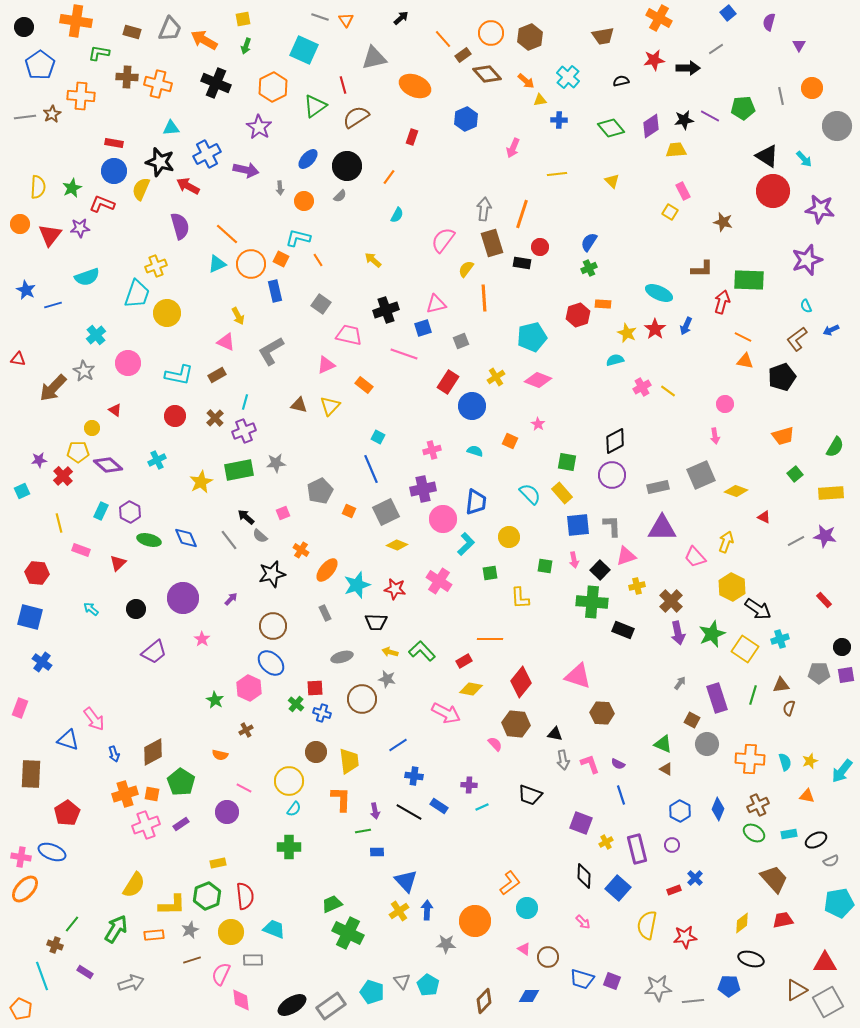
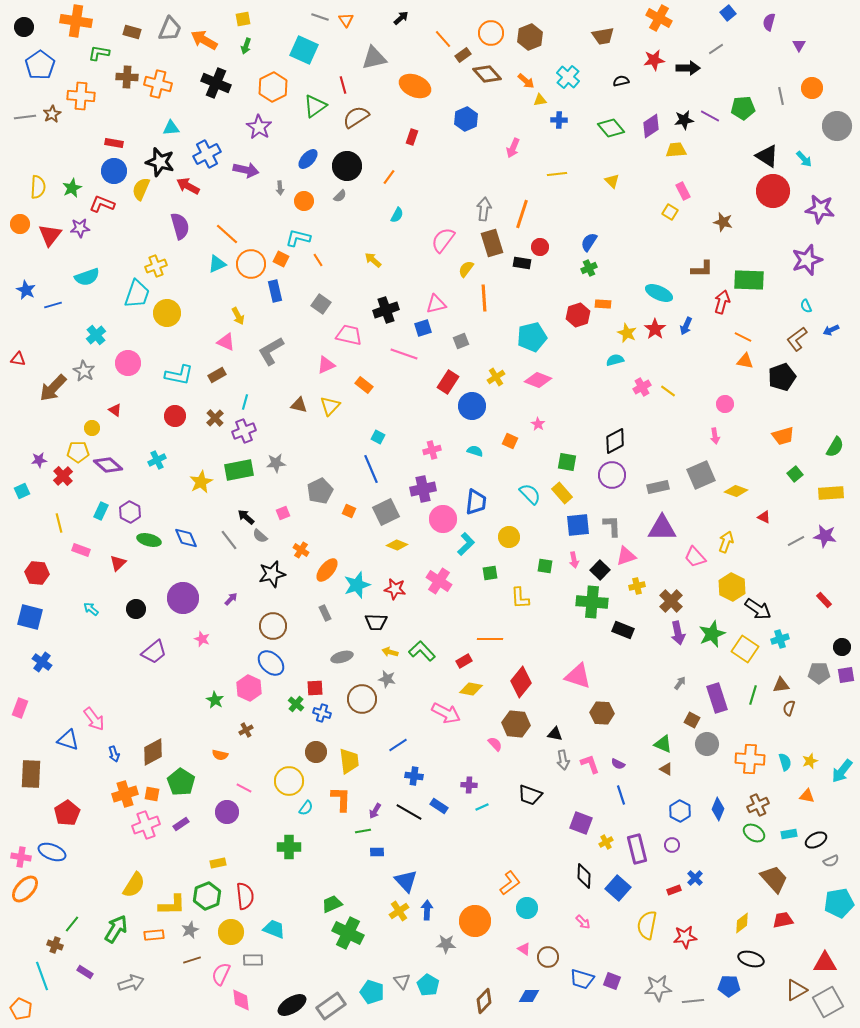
pink star at (202, 639): rotated 14 degrees counterclockwise
cyan semicircle at (294, 809): moved 12 px right, 1 px up
purple arrow at (375, 811): rotated 42 degrees clockwise
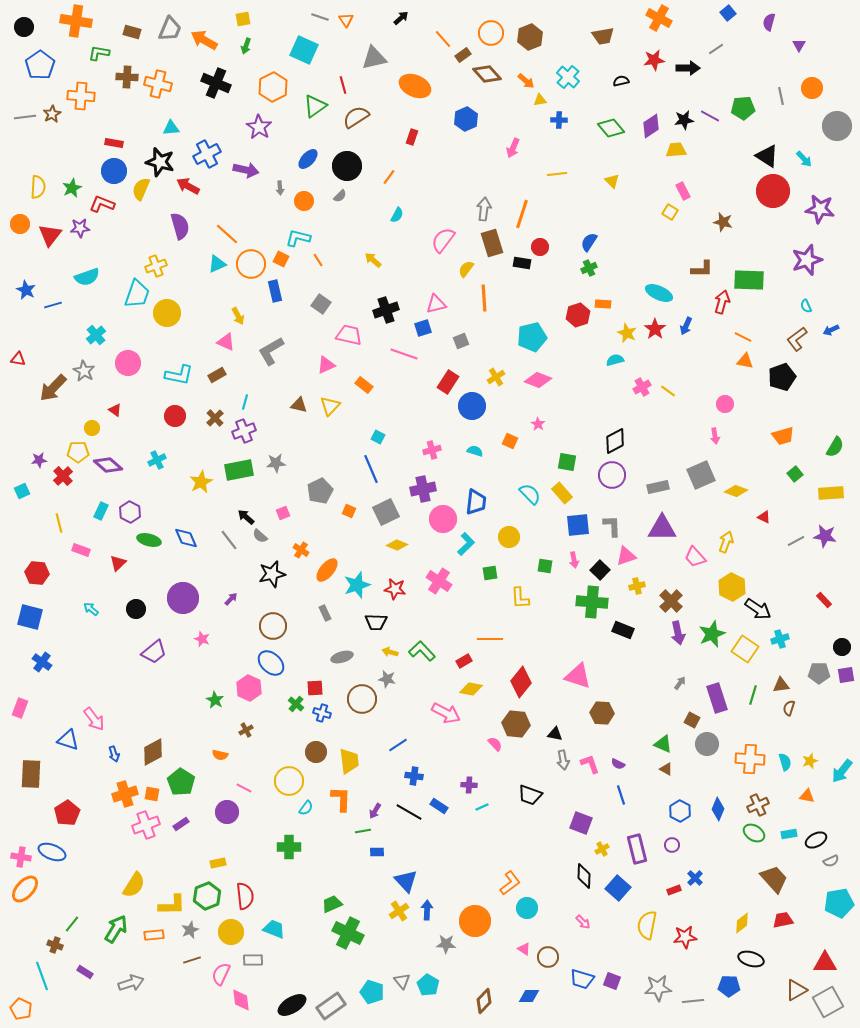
yellow cross at (606, 842): moved 4 px left, 7 px down
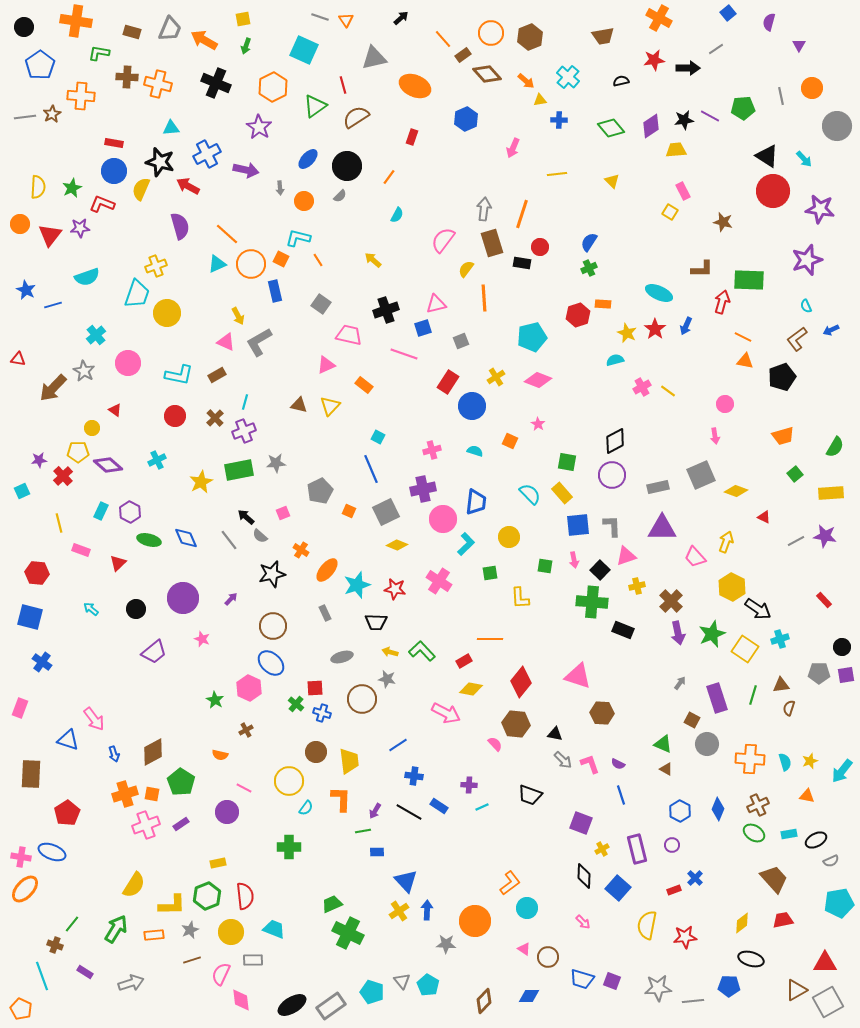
gray L-shape at (271, 351): moved 12 px left, 9 px up
gray arrow at (563, 760): rotated 36 degrees counterclockwise
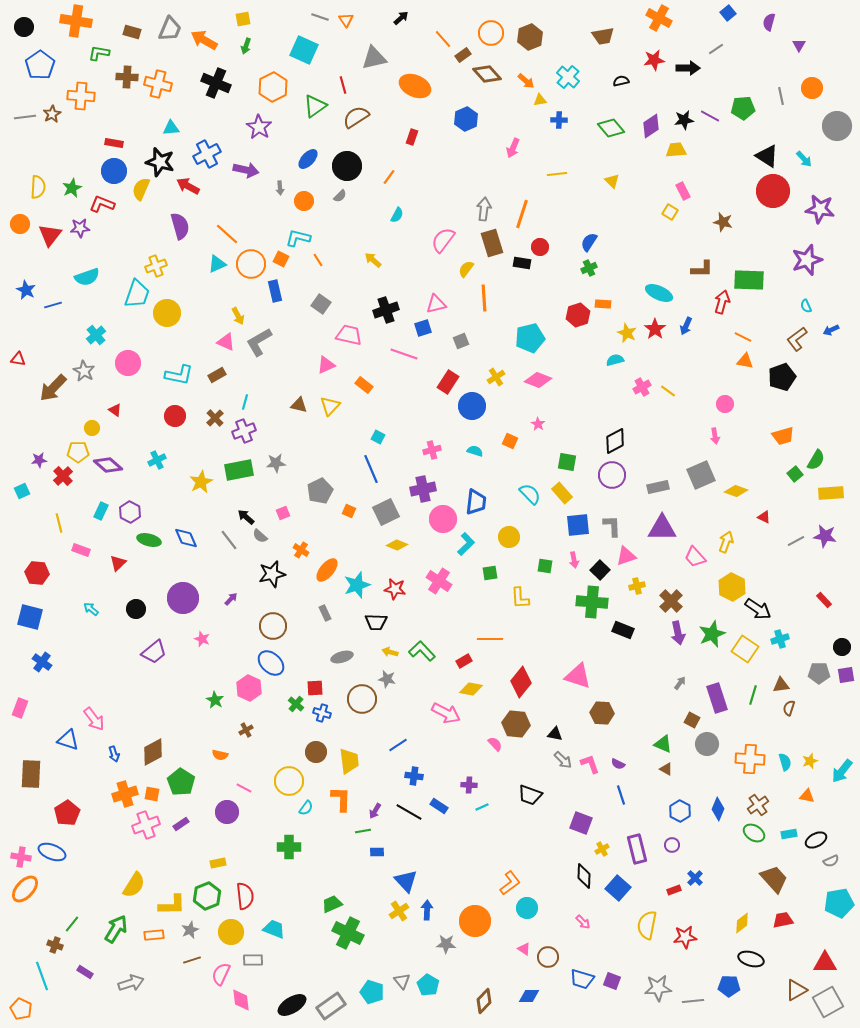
cyan pentagon at (532, 337): moved 2 px left, 1 px down
green semicircle at (835, 447): moved 19 px left, 13 px down
brown cross at (758, 805): rotated 10 degrees counterclockwise
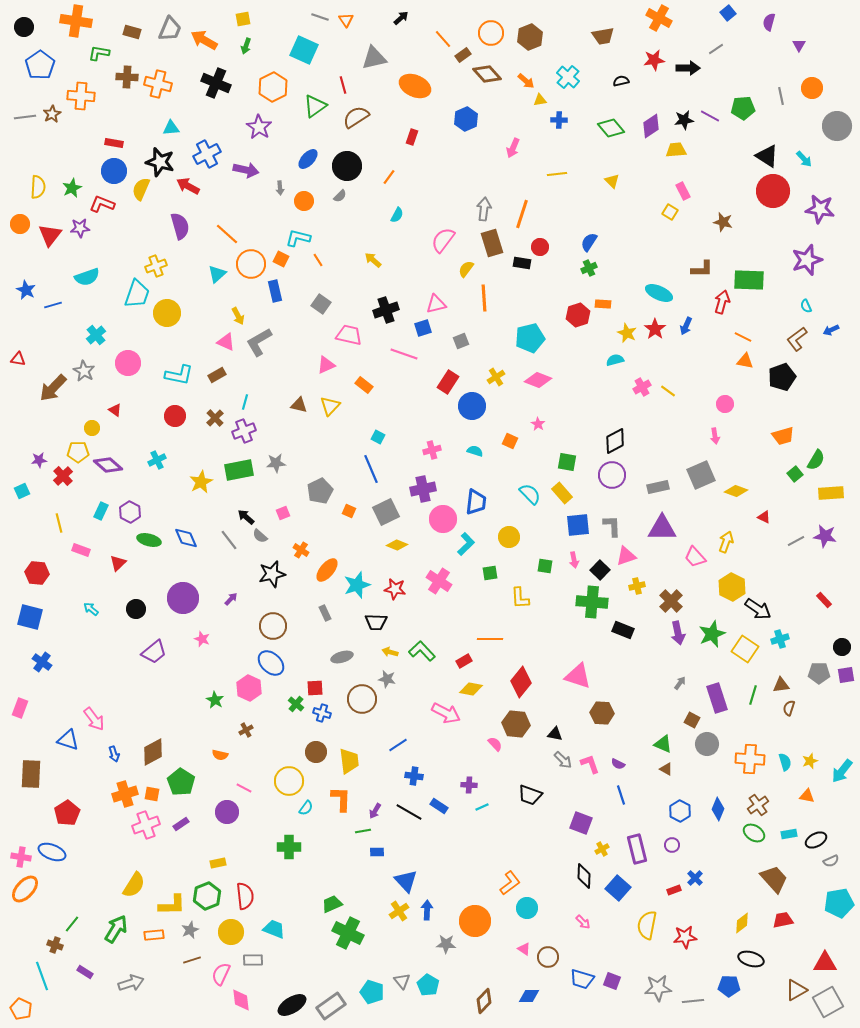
cyan triangle at (217, 264): moved 10 px down; rotated 18 degrees counterclockwise
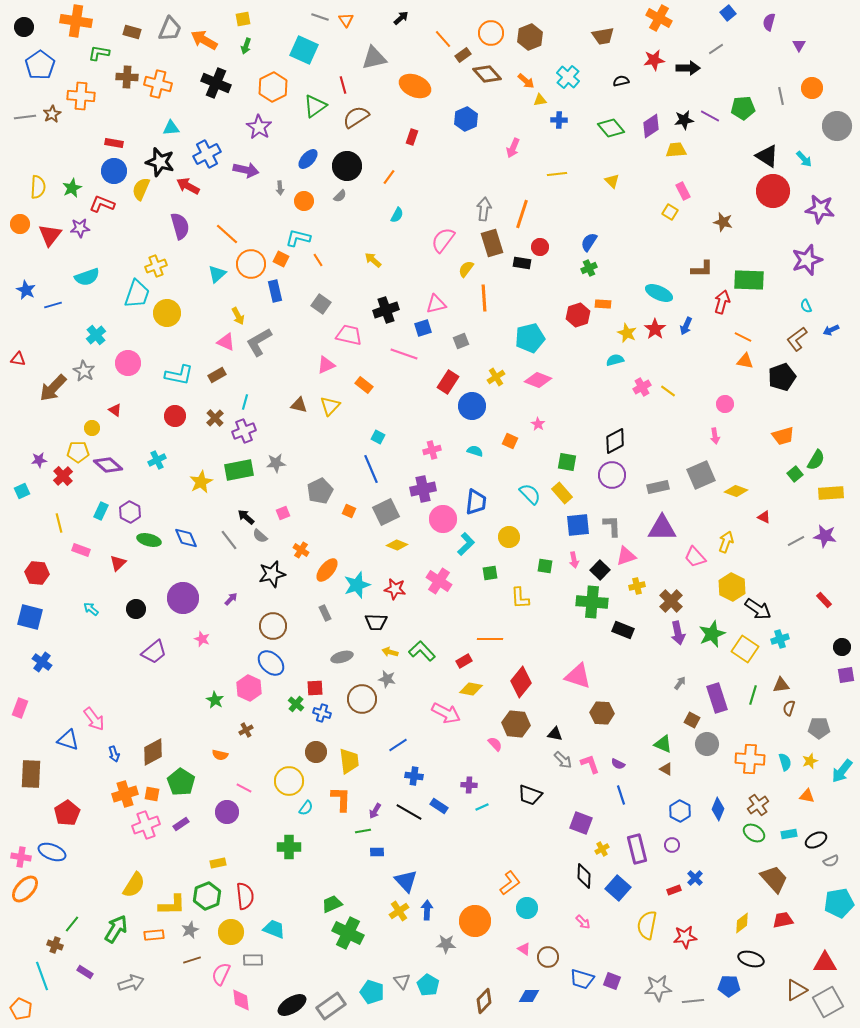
gray pentagon at (819, 673): moved 55 px down
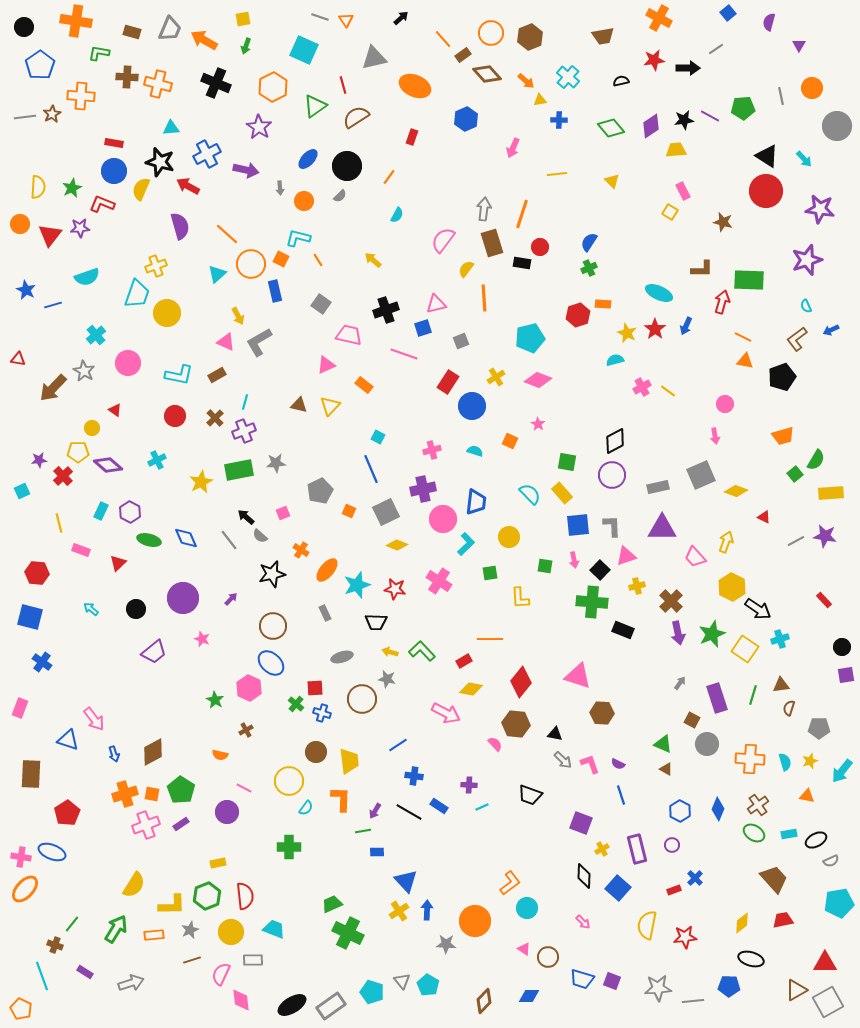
red circle at (773, 191): moved 7 px left
green pentagon at (181, 782): moved 8 px down
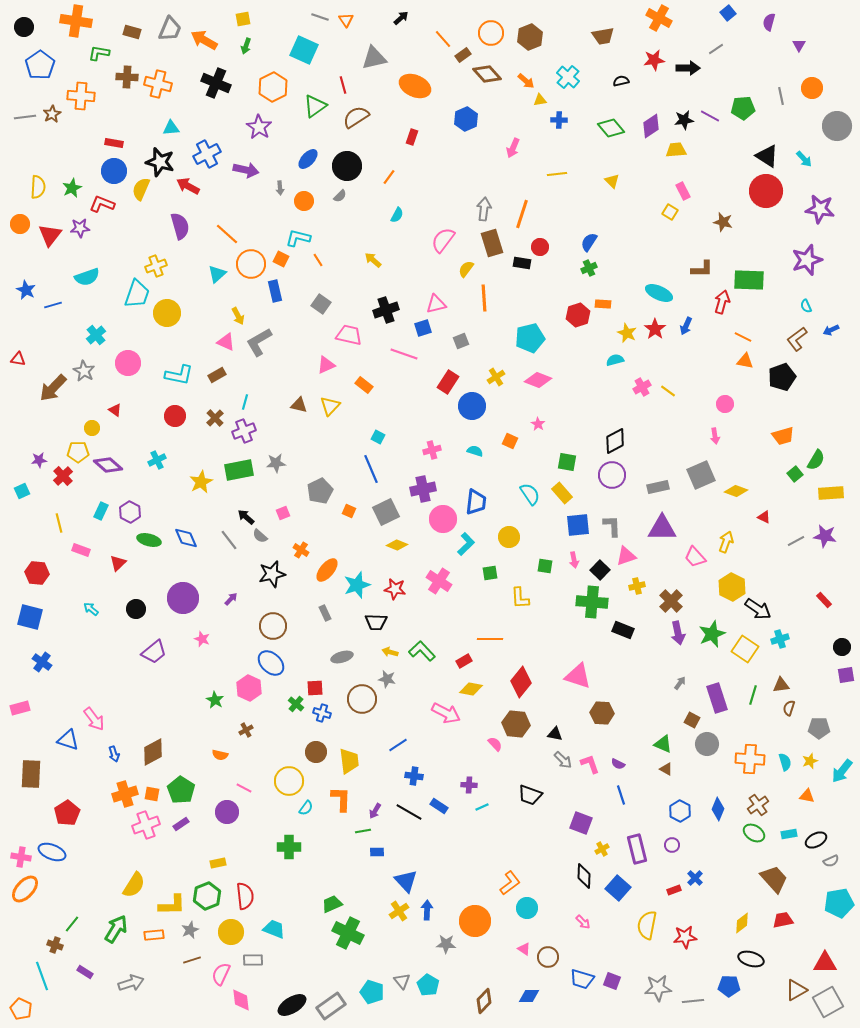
cyan semicircle at (530, 494): rotated 10 degrees clockwise
pink rectangle at (20, 708): rotated 54 degrees clockwise
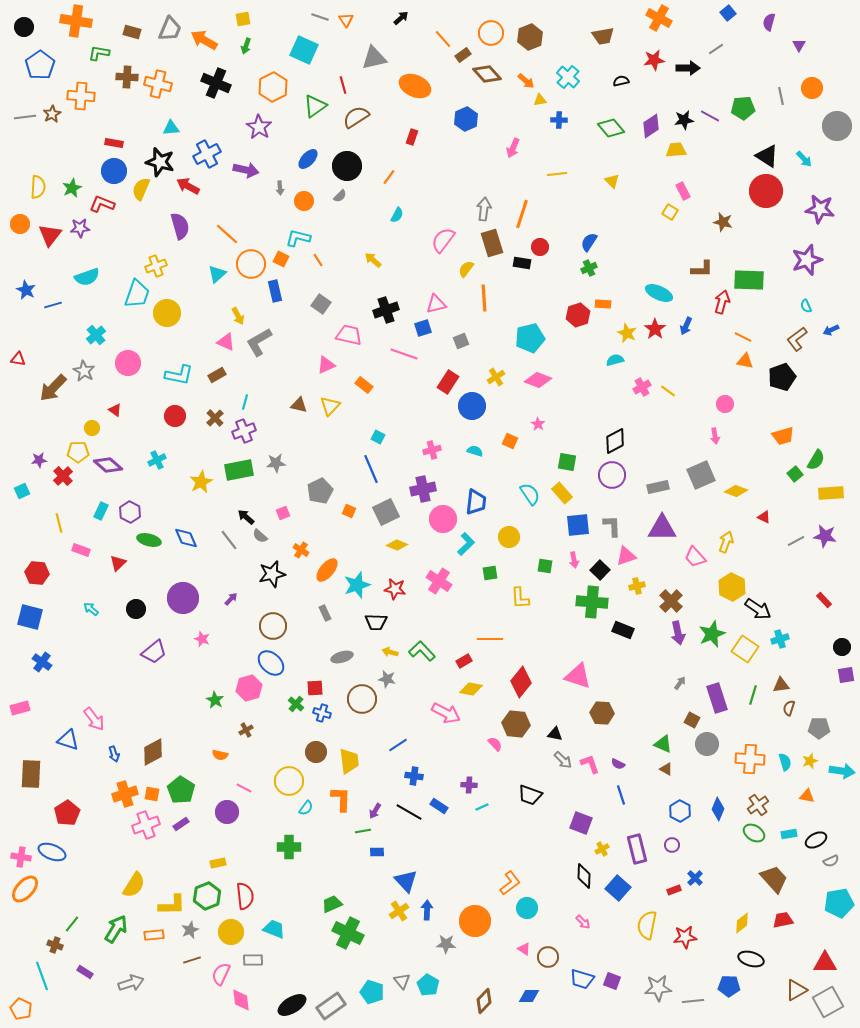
pink hexagon at (249, 688): rotated 20 degrees clockwise
cyan arrow at (842, 771): rotated 120 degrees counterclockwise
